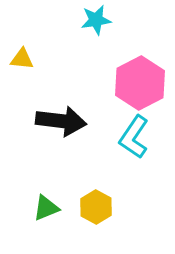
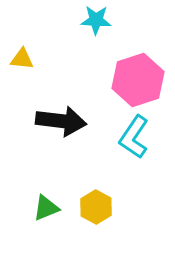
cyan star: rotated 12 degrees clockwise
pink hexagon: moved 2 px left, 3 px up; rotated 9 degrees clockwise
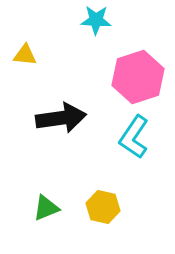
yellow triangle: moved 3 px right, 4 px up
pink hexagon: moved 3 px up
black arrow: moved 3 px up; rotated 15 degrees counterclockwise
yellow hexagon: moved 7 px right; rotated 16 degrees counterclockwise
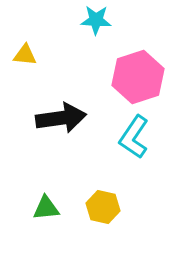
green triangle: rotated 16 degrees clockwise
